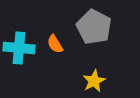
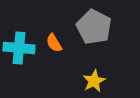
orange semicircle: moved 1 px left, 1 px up
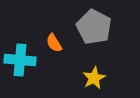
cyan cross: moved 1 px right, 12 px down
yellow star: moved 3 px up
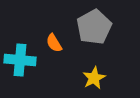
gray pentagon: rotated 16 degrees clockwise
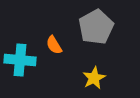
gray pentagon: moved 2 px right
orange semicircle: moved 2 px down
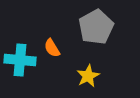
orange semicircle: moved 2 px left, 3 px down
yellow star: moved 6 px left, 2 px up
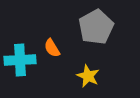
cyan cross: rotated 8 degrees counterclockwise
yellow star: rotated 20 degrees counterclockwise
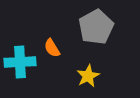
cyan cross: moved 2 px down
yellow star: rotated 20 degrees clockwise
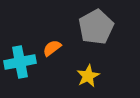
orange semicircle: rotated 84 degrees clockwise
cyan cross: rotated 8 degrees counterclockwise
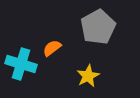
gray pentagon: moved 2 px right
cyan cross: moved 1 px right, 2 px down; rotated 28 degrees clockwise
